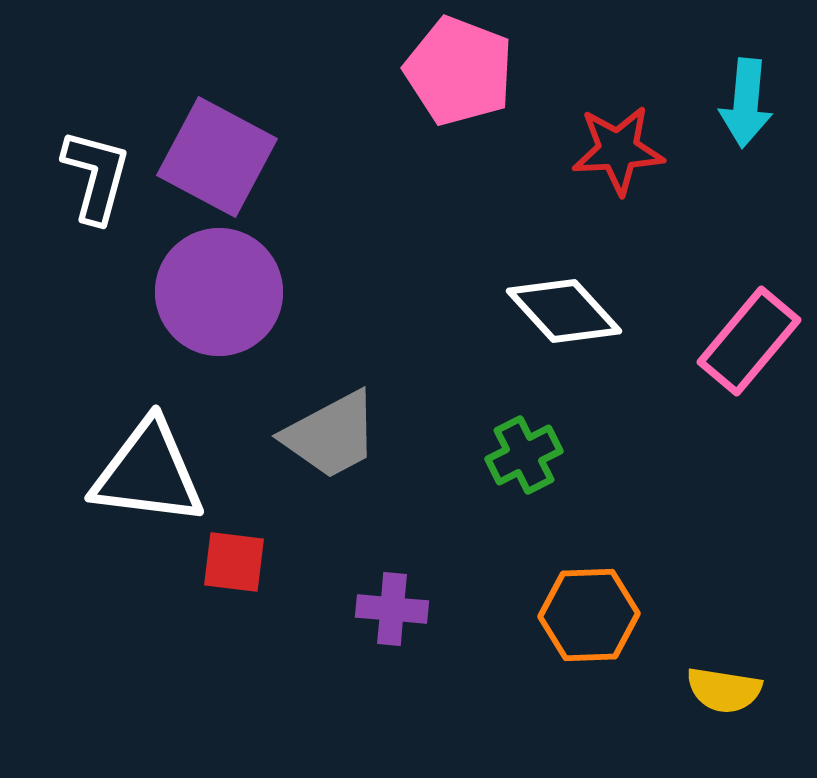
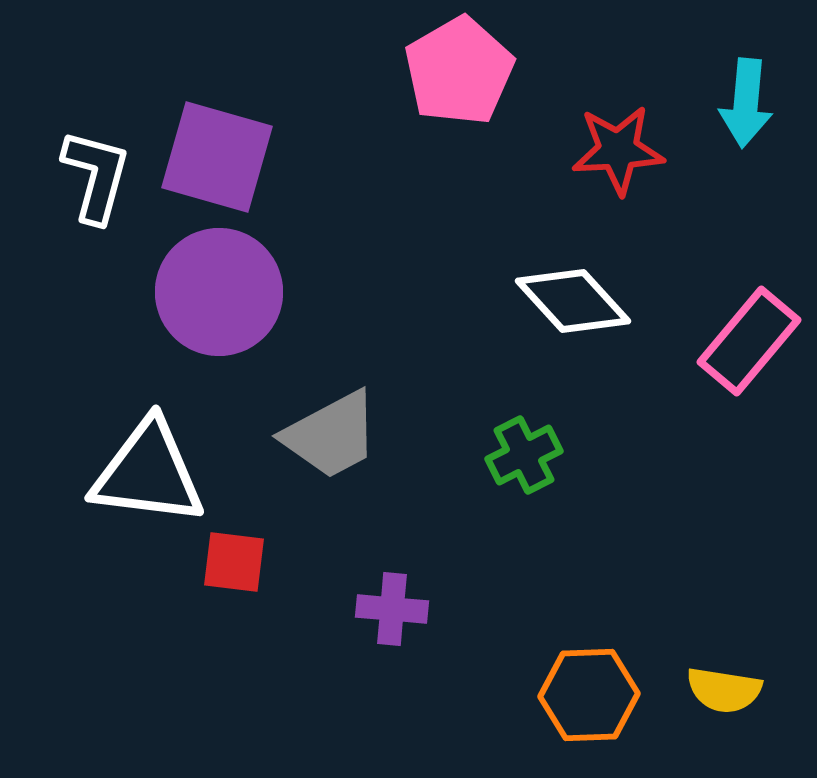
pink pentagon: rotated 21 degrees clockwise
purple square: rotated 12 degrees counterclockwise
white diamond: moved 9 px right, 10 px up
orange hexagon: moved 80 px down
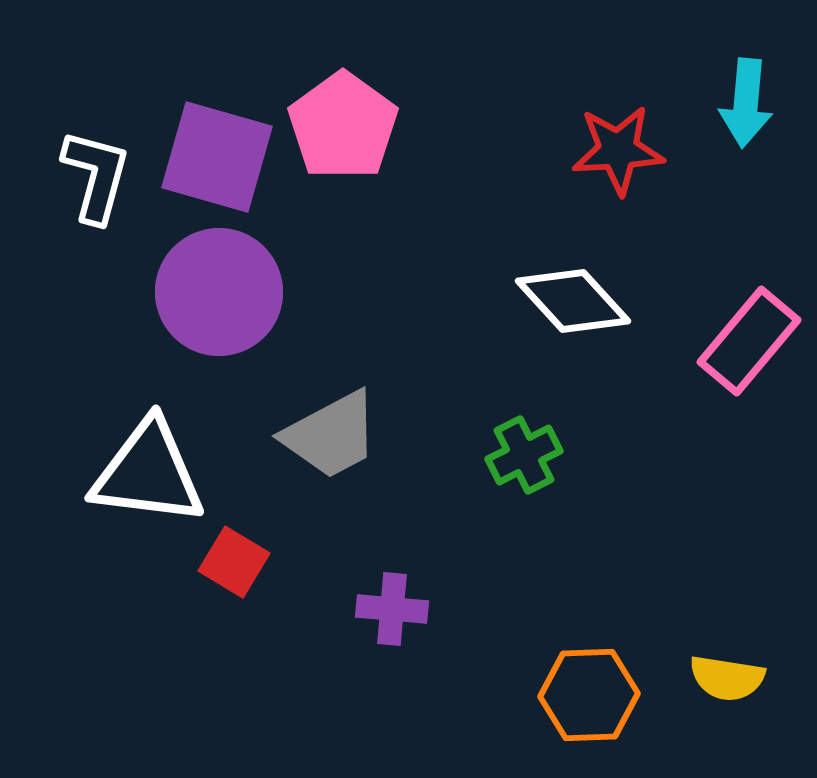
pink pentagon: moved 116 px left, 55 px down; rotated 6 degrees counterclockwise
red square: rotated 24 degrees clockwise
yellow semicircle: moved 3 px right, 12 px up
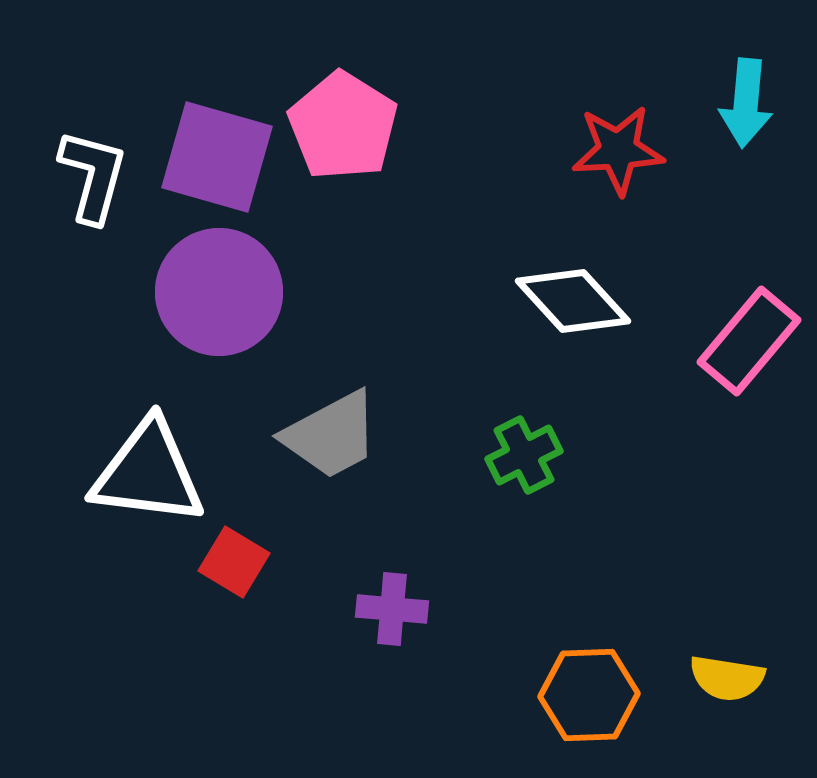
pink pentagon: rotated 4 degrees counterclockwise
white L-shape: moved 3 px left
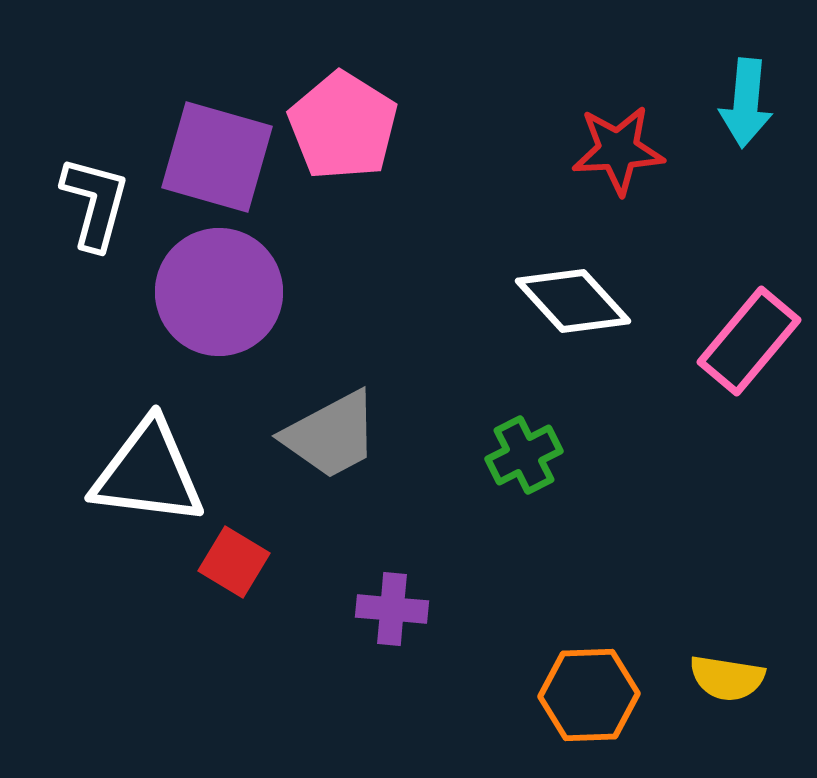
white L-shape: moved 2 px right, 27 px down
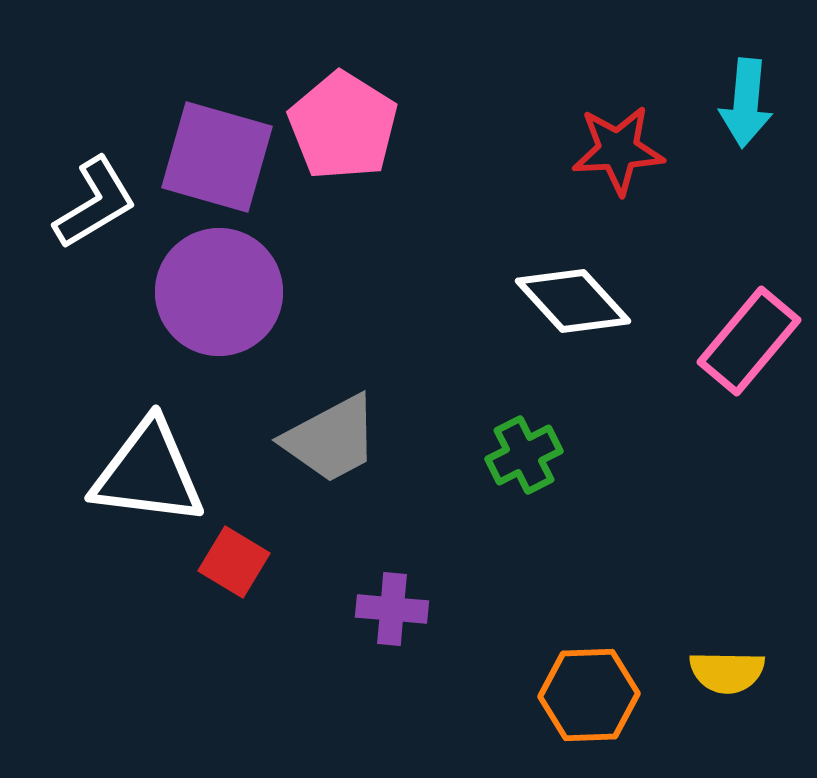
white L-shape: rotated 44 degrees clockwise
gray trapezoid: moved 4 px down
yellow semicircle: moved 6 px up; rotated 8 degrees counterclockwise
